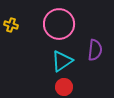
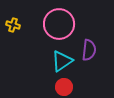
yellow cross: moved 2 px right
purple semicircle: moved 6 px left
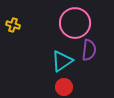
pink circle: moved 16 px right, 1 px up
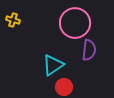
yellow cross: moved 5 px up
cyan triangle: moved 9 px left, 4 px down
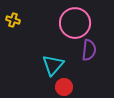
cyan triangle: rotated 15 degrees counterclockwise
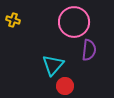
pink circle: moved 1 px left, 1 px up
red circle: moved 1 px right, 1 px up
